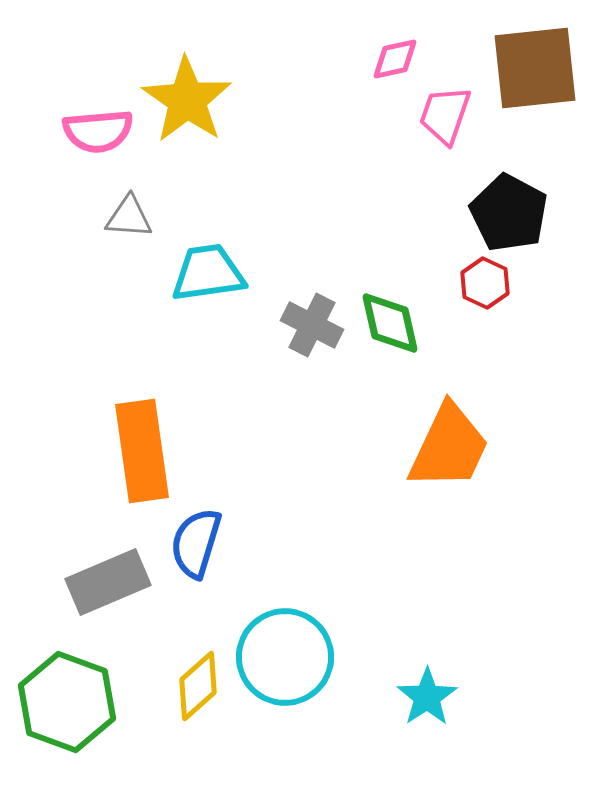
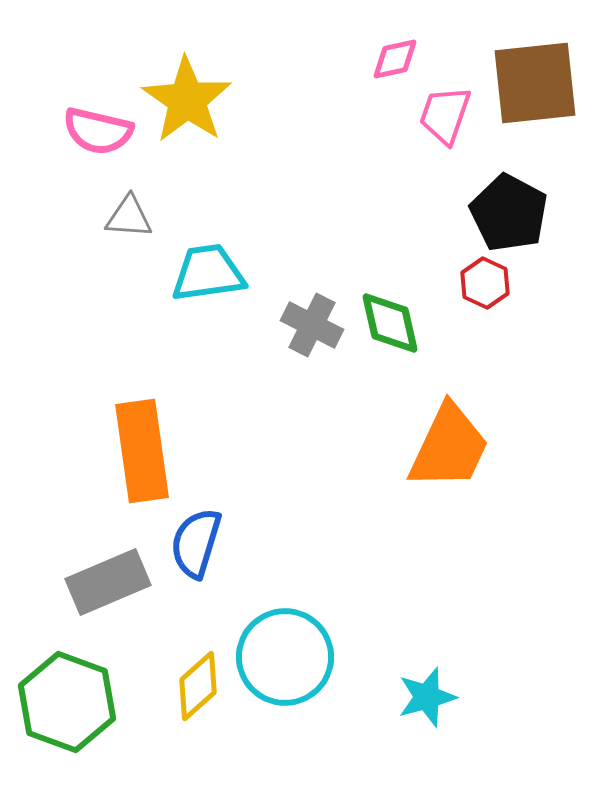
brown square: moved 15 px down
pink semicircle: rotated 18 degrees clockwise
cyan star: rotated 18 degrees clockwise
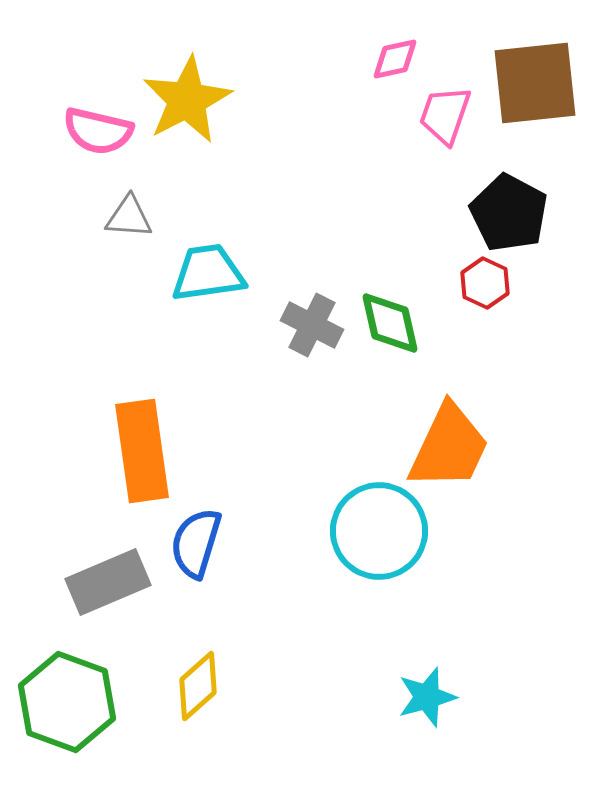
yellow star: rotated 10 degrees clockwise
cyan circle: moved 94 px right, 126 px up
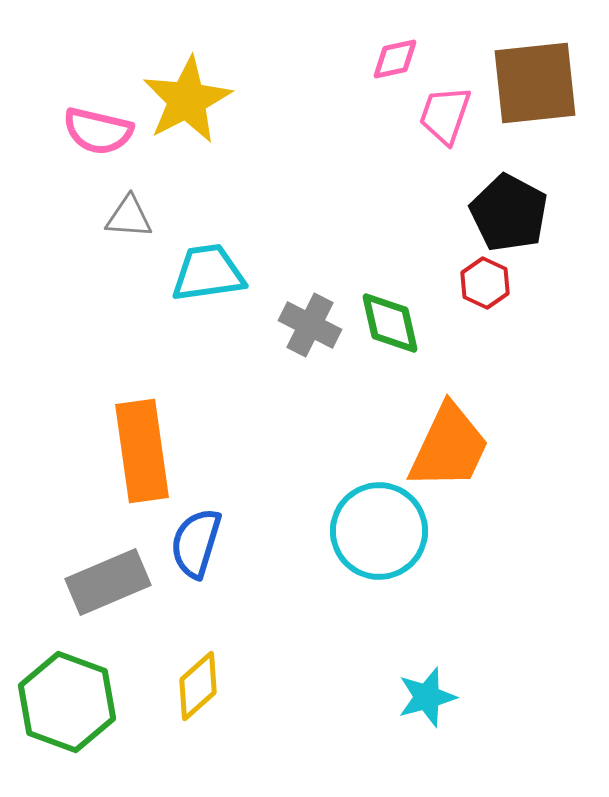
gray cross: moved 2 px left
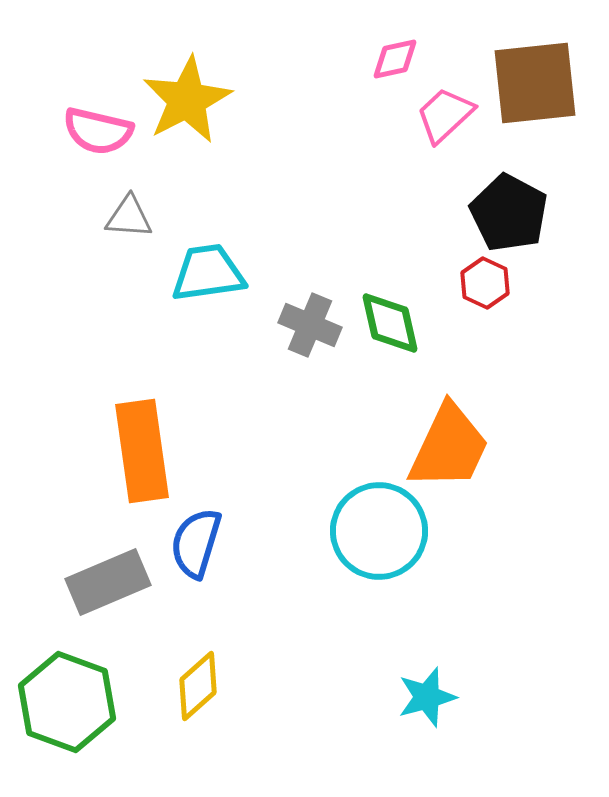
pink trapezoid: rotated 28 degrees clockwise
gray cross: rotated 4 degrees counterclockwise
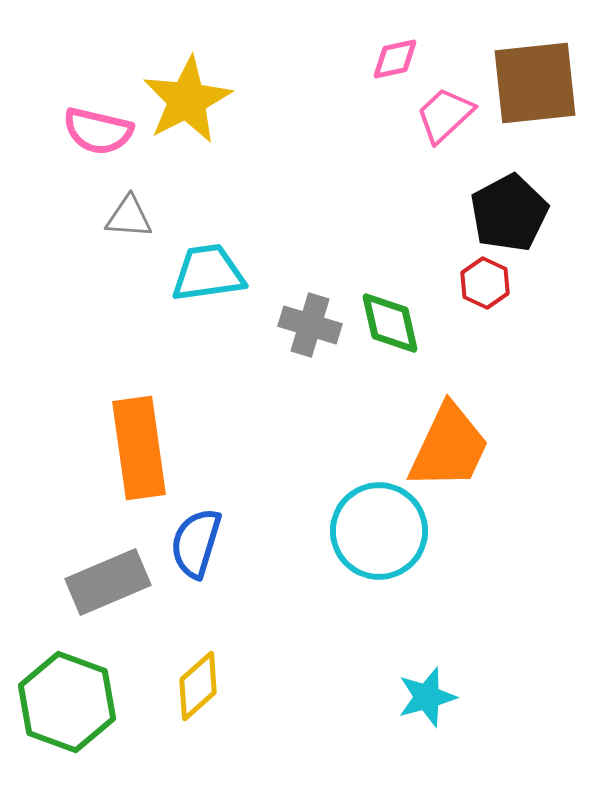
black pentagon: rotated 16 degrees clockwise
gray cross: rotated 6 degrees counterclockwise
orange rectangle: moved 3 px left, 3 px up
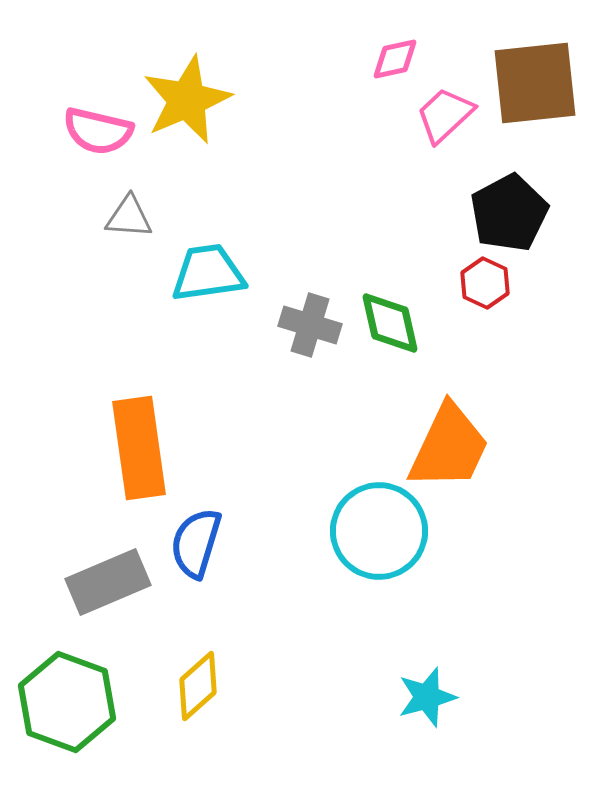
yellow star: rotated 4 degrees clockwise
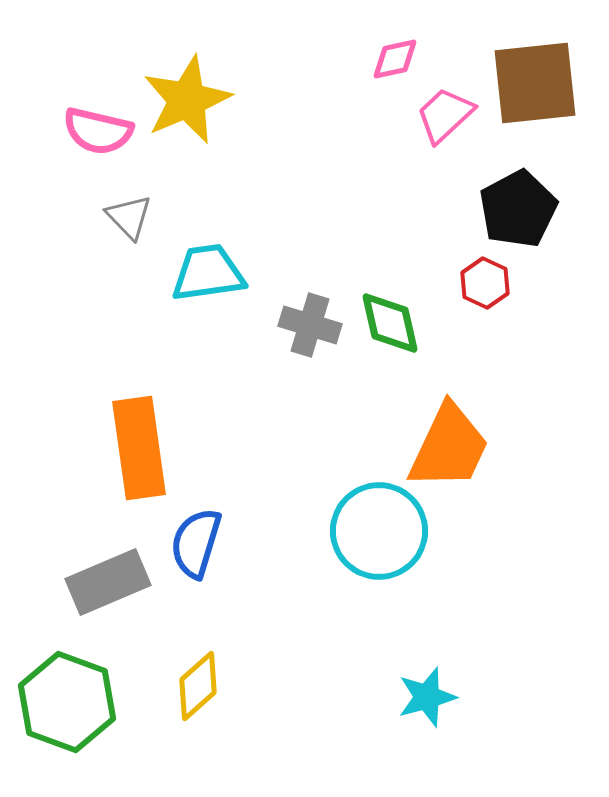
black pentagon: moved 9 px right, 4 px up
gray triangle: rotated 42 degrees clockwise
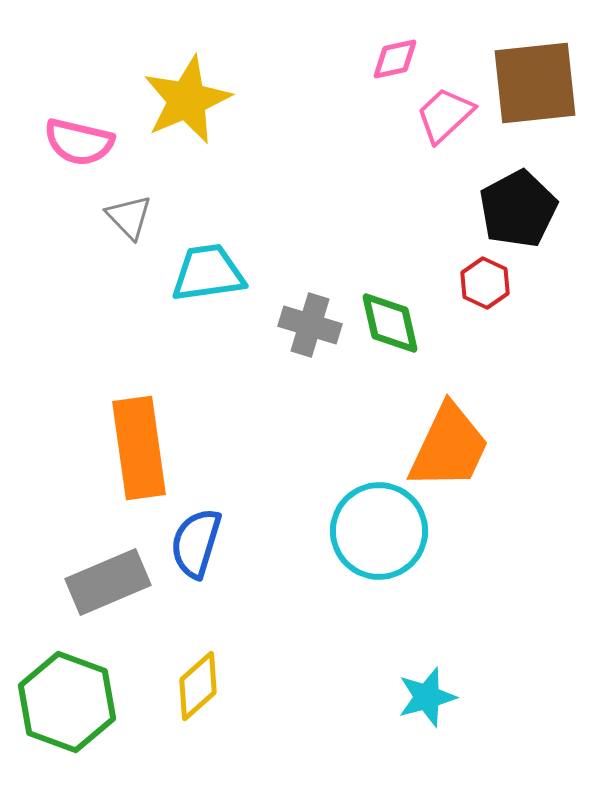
pink semicircle: moved 19 px left, 11 px down
